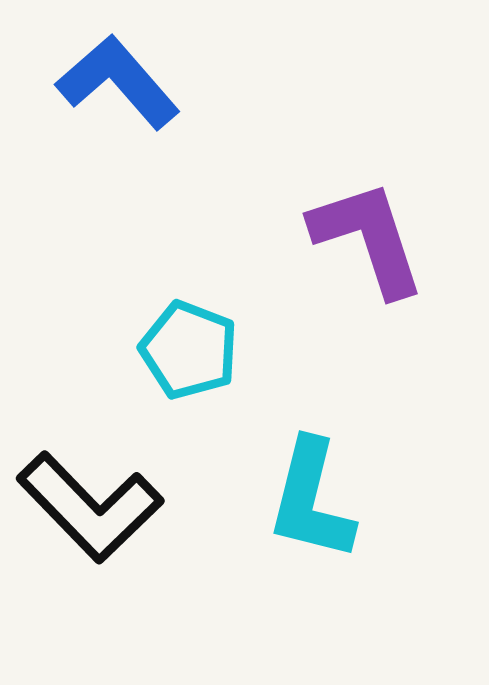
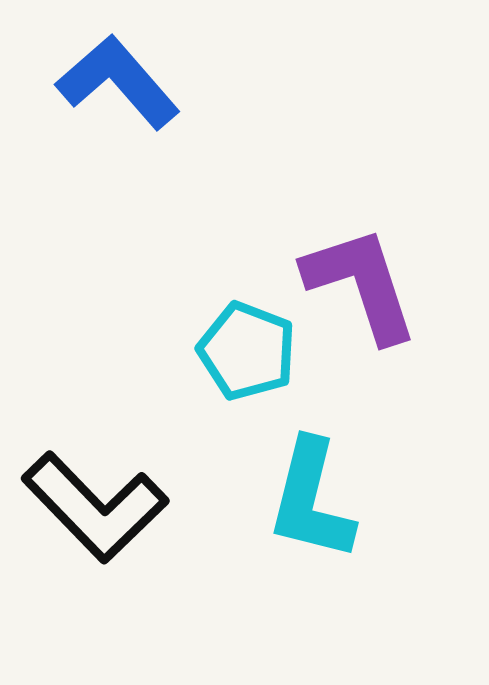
purple L-shape: moved 7 px left, 46 px down
cyan pentagon: moved 58 px right, 1 px down
black L-shape: moved 5 px right
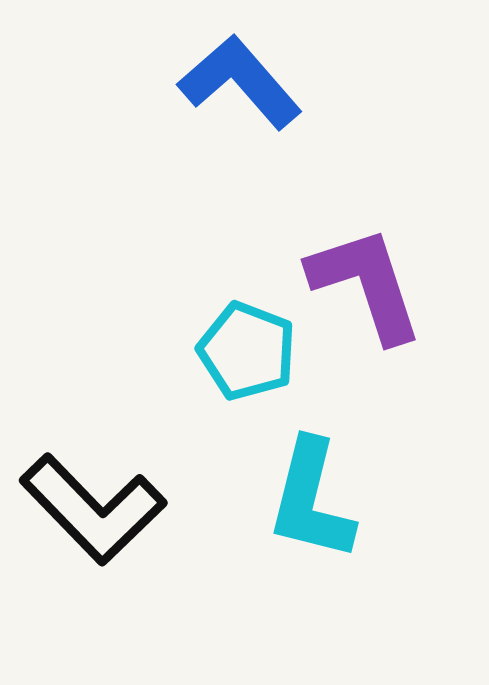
blue L-shape: moved 122 px right
purple L-shape: moved 5 px right
black L-shape: moved 2 px left, 2 px down
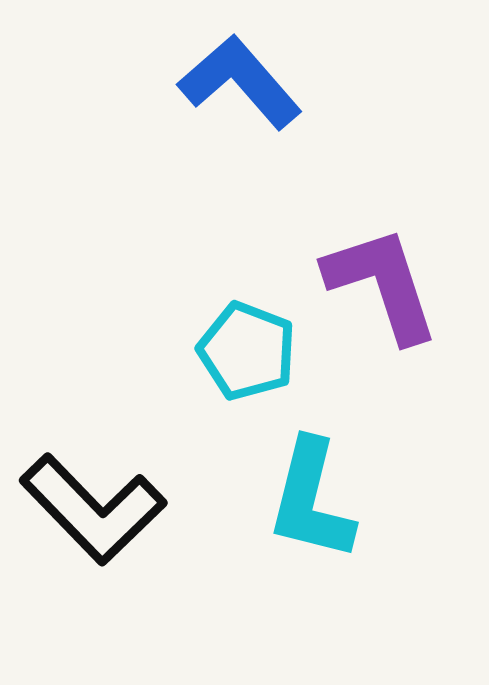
purple L-shape: moved 16 px right
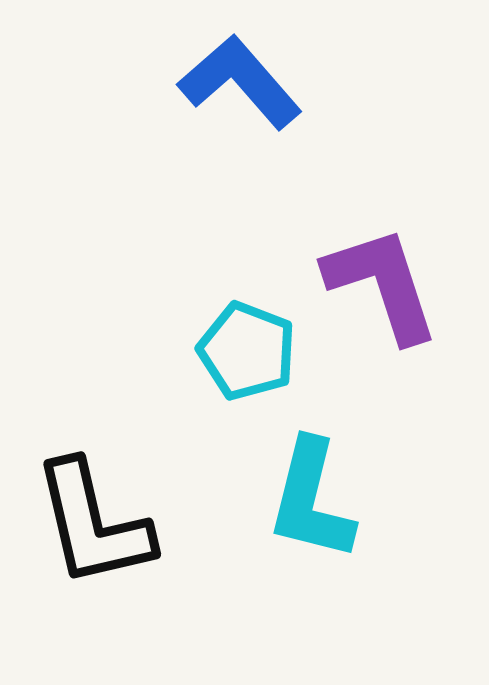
black L-shape: moved 15 px down; rotated 31 degrees clockwise
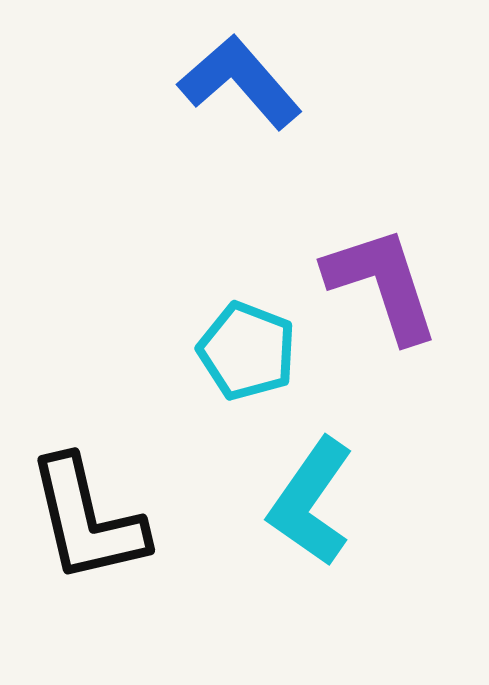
cyan L-shape: moved 2 px down; rotated 21 degrees clockwise
black L-shape: moved 6 px left, 4 px up
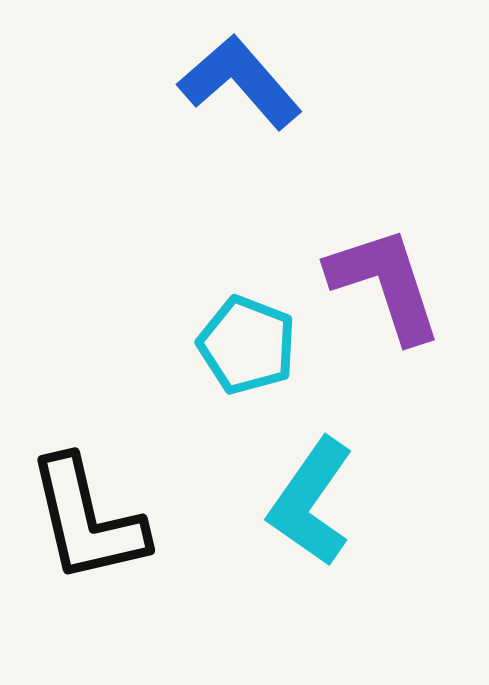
purple L-shape: moved 3 px right
cyan pentagon: moved 6 px up
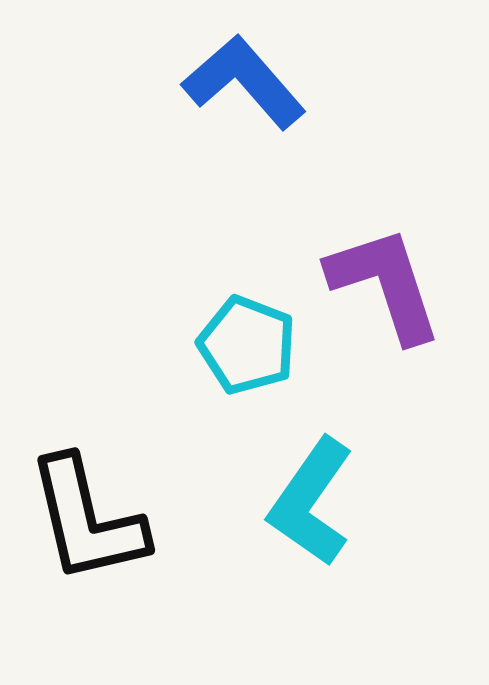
blue L-shape: moved 4 px right
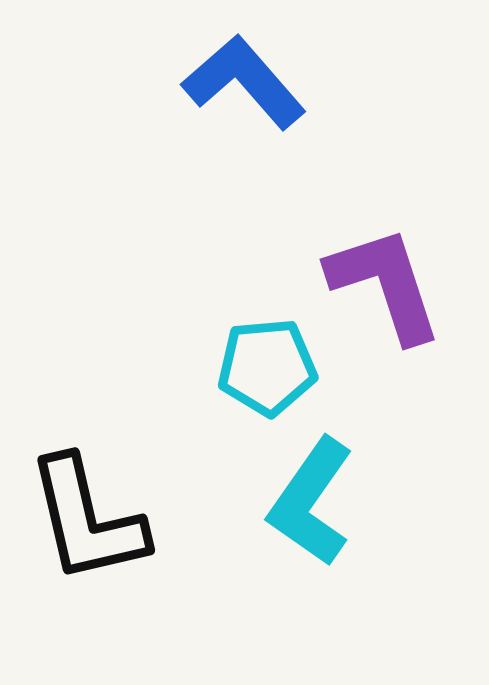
cyan pentagon: moved 20 px right, 22 px down; rotated 26 degrees counterclockwise
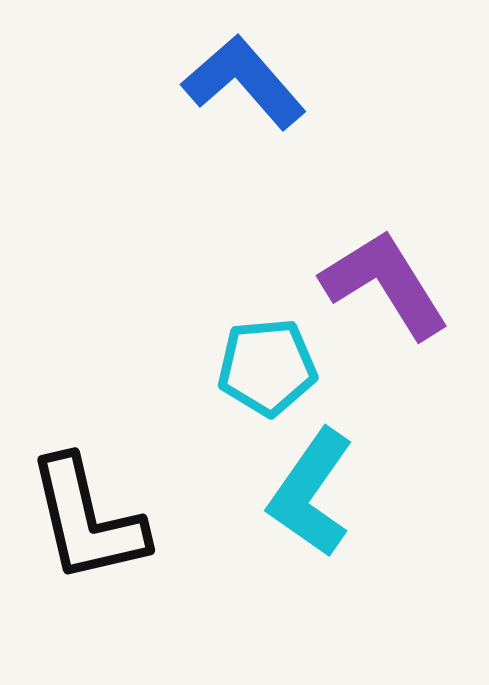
purple L-shape: rotated 14 degrees counterclockwise
cyan L-shape: moved 9 px up
